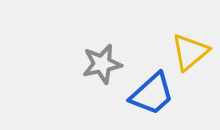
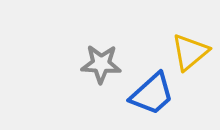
gray star: moved 1 px left; rotated 15 degrees clockwise
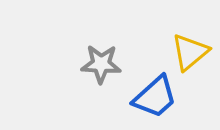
blue trapezoid: moved 3 px right, 3 px down
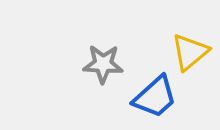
gray star: moved 2 px right
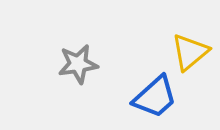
gray star: moved 25 px left; rotated 12 degrees counterclockwise
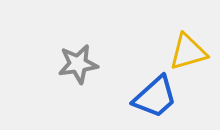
yellow triangle: moved 2 px left; rotated 24 degrees clockwise
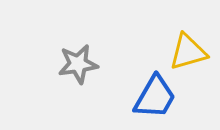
blue trapezoid: rotated 18 degrees counterclockwise
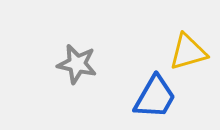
gray star: moved 1 px left; rotated 21 degrees clockwise
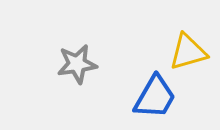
gray star: rotated 21 degrees counterclockwise
